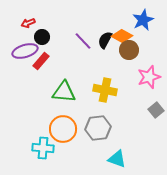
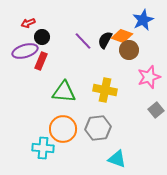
orange diamond: rotated 10 degrees counterclockwise
red rectangle: rotated 18 degrees counterclockwise
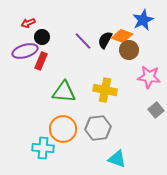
pink star: rotated 25 degrees clockwise
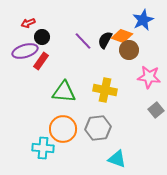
red rectangle: rotated 12 degrees clockwise
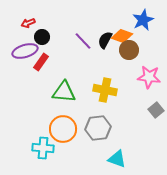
red rectangle: moved 1 px down
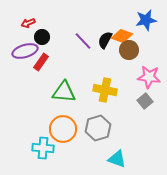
blue star: moved 3 px right; rotated 15 degrees clockwise
gray square: moved 11 px left, 9 px up
gray hexagon: rotated 10 degrees counterclockwise
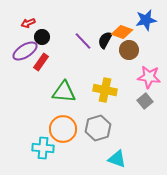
orange diamond: moved 4 px up
purple ellipse: rotated 15 degrees counterclockwise
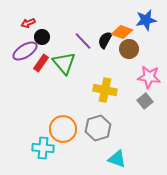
brown circle: moved 1 px up
red rectangle: moved 1 px down
green triangle: moved 29 px up; rotated 45 degrees clockwise
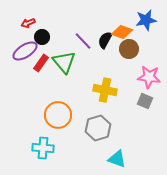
green triangle: moved 1 px up
gray square: rotated 28 degrees counterclockwise
orange circle: moved 5 px left, 14 px up
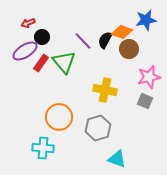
pink star: rotated 20 degrees counterclockwise
orange circle: moved 1 px right, 2 px down
